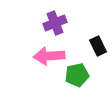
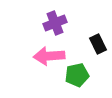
black rectangle: moved 2 px up
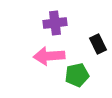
purple cross: rotated 15 degrees clockwise
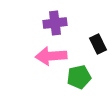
pink arrow: moved 2 px right
green pentagon: moved 2 px right, 2 px down
